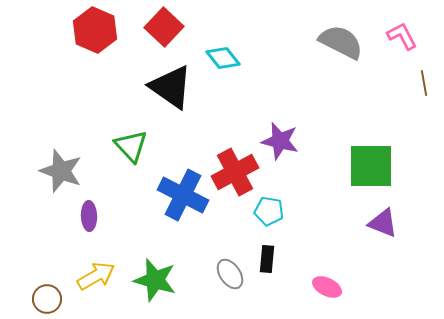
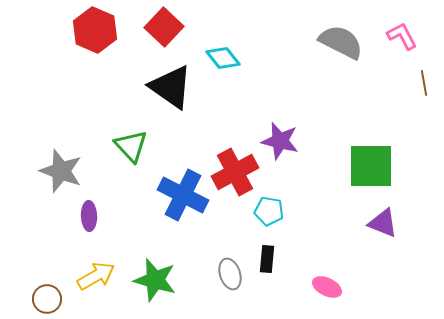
gray ellipse: rotated 16 degrees clockwise
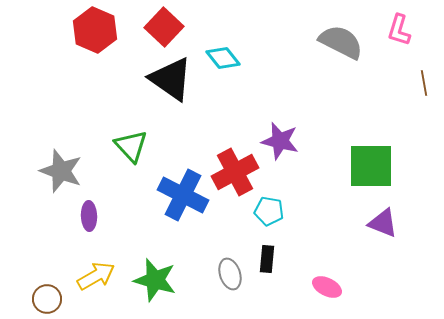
pink L-shape: moved 3 px left, 6 px up; rotated 136 degrees counterclockwise
black triangle: moved 8 px up
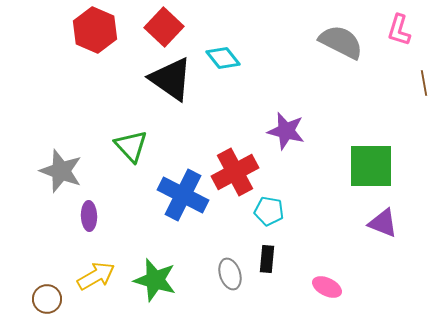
purple star: moved 6 px right, 10 px up
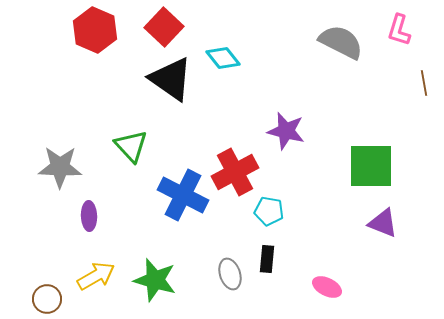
gray star: moved 1 px left, 4 px up; rotated 18 degrees counterclockwise
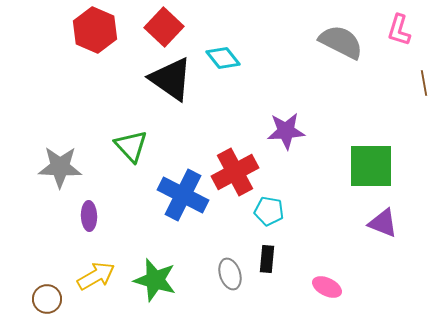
purple star: rotated 18 degrees counterclockwise
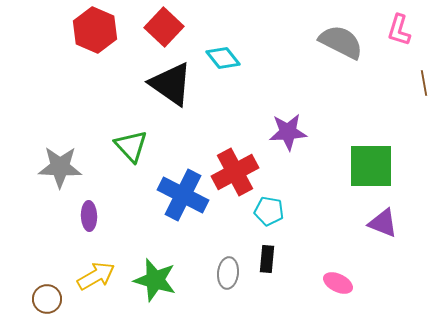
black triangle: moved 5 px down
purple star: moved 2 px right, 1 px down
gray ellipse: moved 2 px left, 1 px up; rotated 24 degrees clockwise
pink ellipse: moved 11 px right, 4 px up
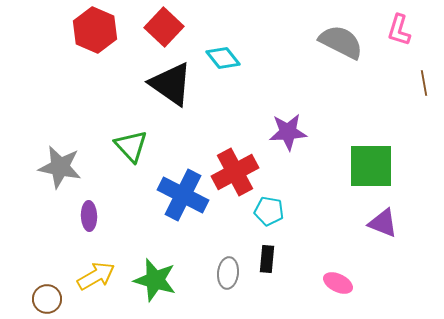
gray star: rotated 9 degrees clockwise
